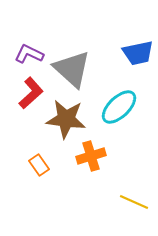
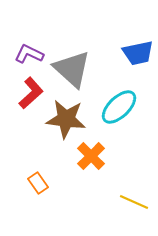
orange cross: rotated 28 degrees counterclockwise
orange rectangle: moved 1 px left, 18 px down
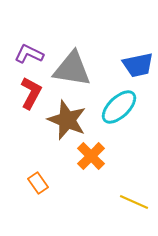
blue trapezoid: moved 12 px down
gray triangle: rotated 33 degrees counterclockwise
red L-shape: rotated 20 degrees counterclockwise
brown star: moved 1 px right, 1 px down; rotated 15 degrees clockwise
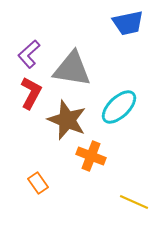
purple L-shape: rotated 68 degrees counterclockwise
blue trapezoid: moved 10 px left, 42 px up
orange cross: rotated 24 degrees counterclockwise
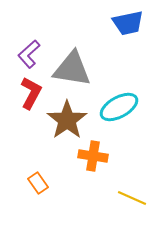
cyan ellipse: rotated 15 degrees clockwise
brown star: rotated 15 degrees clockwise
orange cross: moved 2 px right; rotated 12 degrees counterclockwise
yellow line: moved 2 px left, 4 px up
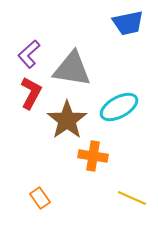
orange rectangle: moved 2 px right, 15 px down
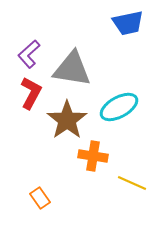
yellow line: moved 15 px up
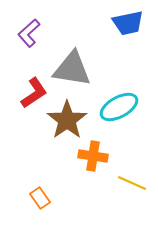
purple L-shape: moved 21 px up
red L-shape: moved 3 px right; rotated 28 degrees clockwise
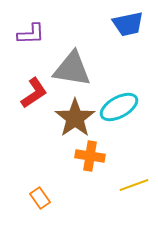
blue trapezoid: moved 1 px down
purple L-shape: moved 2 px right, 1 px down; rotated 140 degrees counterclockwise
brown star: moved 8 px right, 2 px up
orange cross: moved 3 px left
yellow line: moved 2 px right, 2 px down; rotated 44 degrees counterclockwise
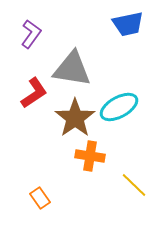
purple L-shape: rotated 52 degrees counterclockwise
yellow line: rotated 64 degrees clockwise
